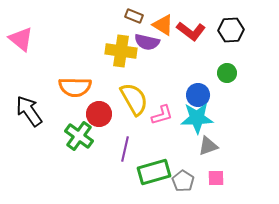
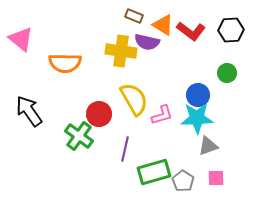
orange semicircle: moved 10 px left, 24 px up
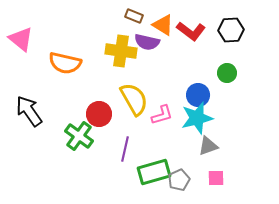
orange semicircle: rotated 12 degrees clockwise
cyan star: rotated 12 degrees counterclockwise
gray pentagon: moved 4 px left, 1 px up; rotated 15 degrees clockwise
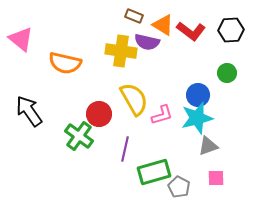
gray pentagon: moved 7 px down; rotated 20 degrees counterclockwise
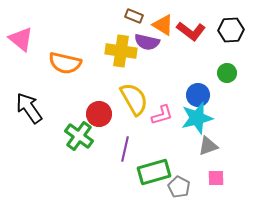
black arrow: moved 3 px up
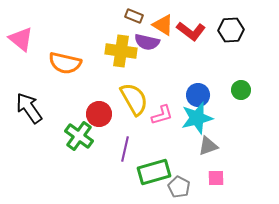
green circle: moved 14 px right, 17 px down
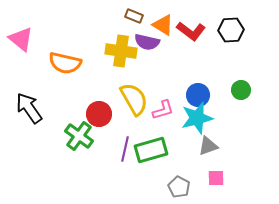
pink L-shape: moved 1 px right, 5 px up
green rectangle: moved 3 px left, 22 px up
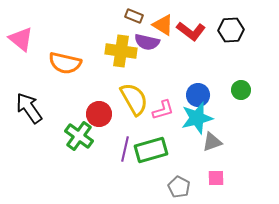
gray triangle: moved 4 px right, 4 px up
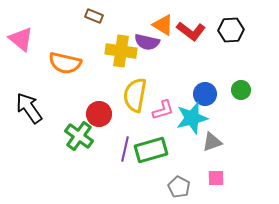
brown rectangle: moved 40 px left
blue circle: moved 7 px right, 1 px up
yellow semicircle: moved 1 px right, 4 px up; rotated 140 degrees counterclockwise
cyan star: moved 5 px left
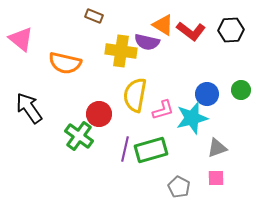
blue circle: moved 2 px right
gray triangle: moved 5 px right, 6 px down
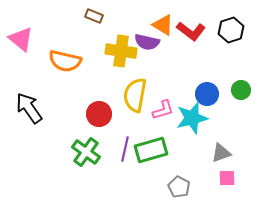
black hexagon: rotated 15 degrees counterclockwise
orange semicircle: moved 2 px up
green cross: moved 7 px right, 16 px down
gray triangle: moved 4 px right, 5 px down
pink square: moved 11 px right
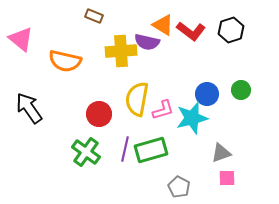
yellow cross: rotated 12 degrees counterclockwise
yellow semicircle: moved 2 px right, 4 px down
